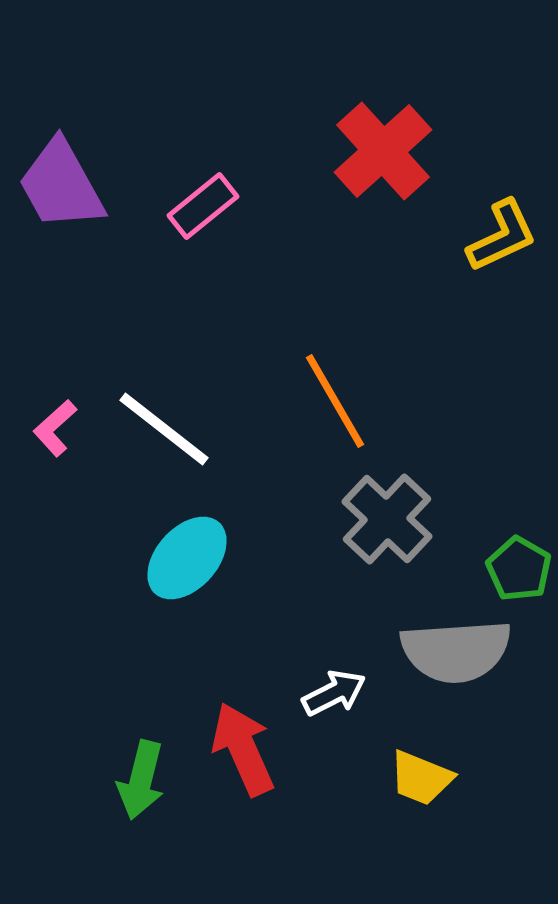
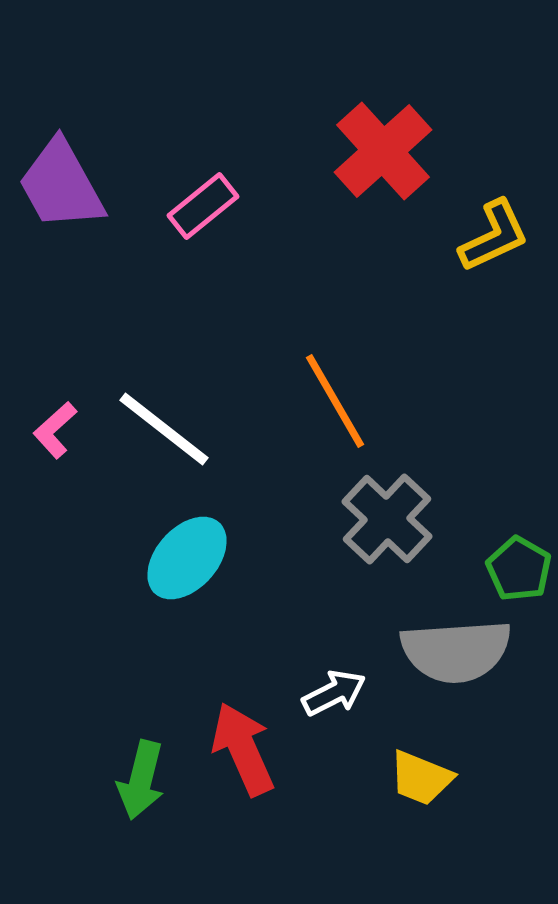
yellow L-shape: moved 8 px left
pink L-shape: moved 2 px down
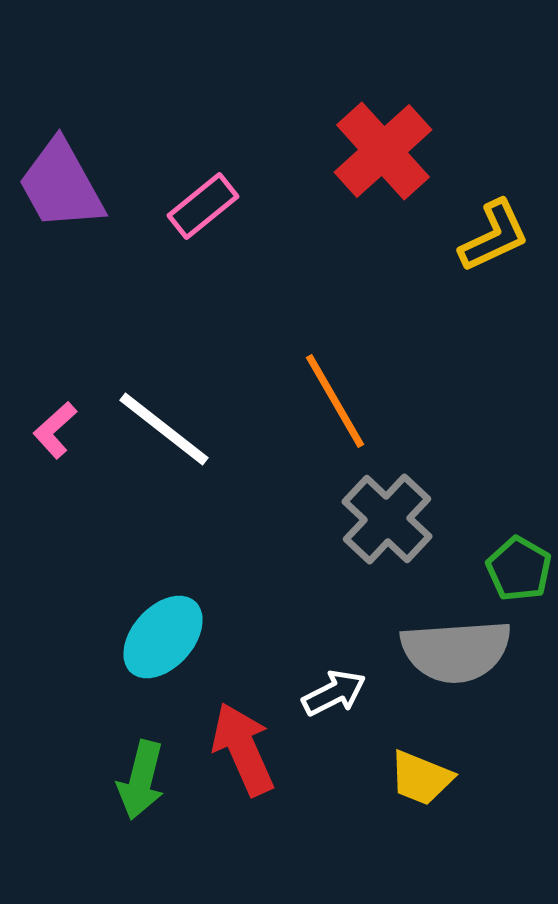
cyan ellipse: moved 24 px left, 79 px down
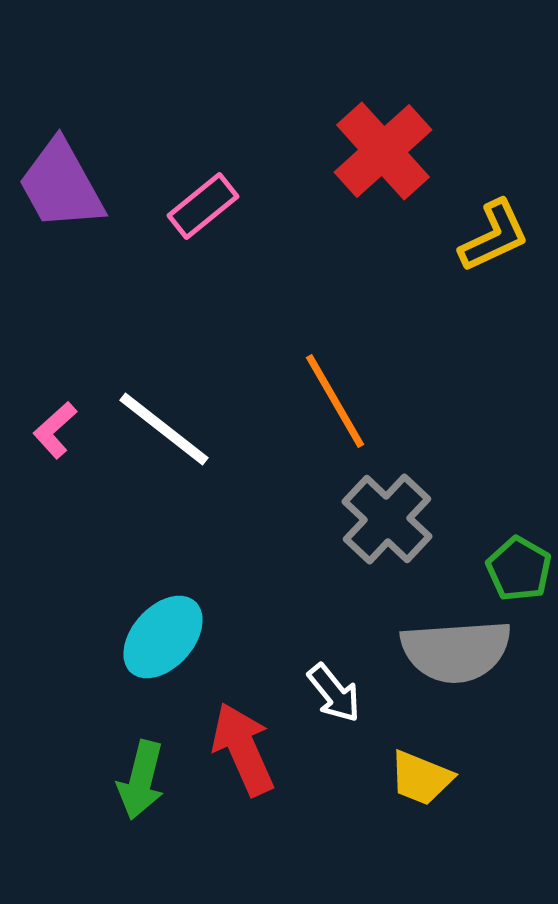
white arrow: rotated 78 degrees clockwise
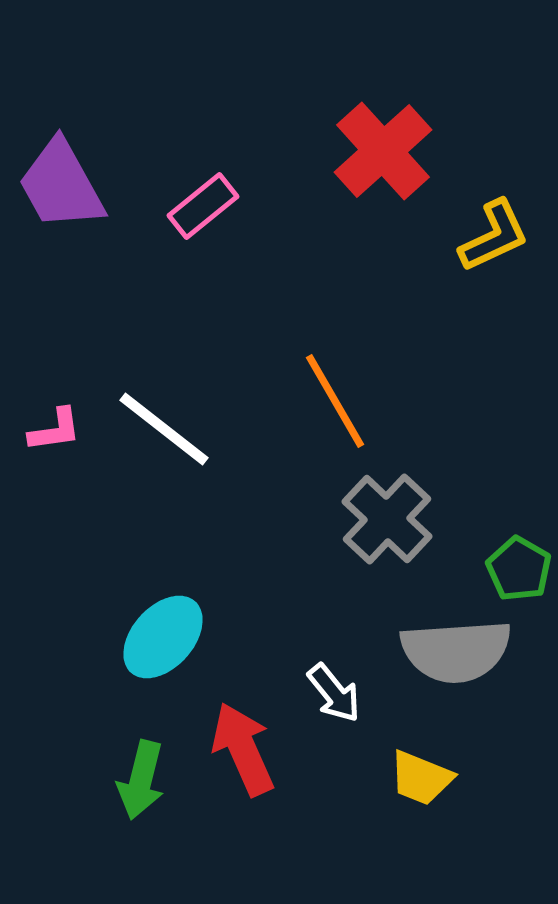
pink L-shape: rotated 146 degrees counterclockwise
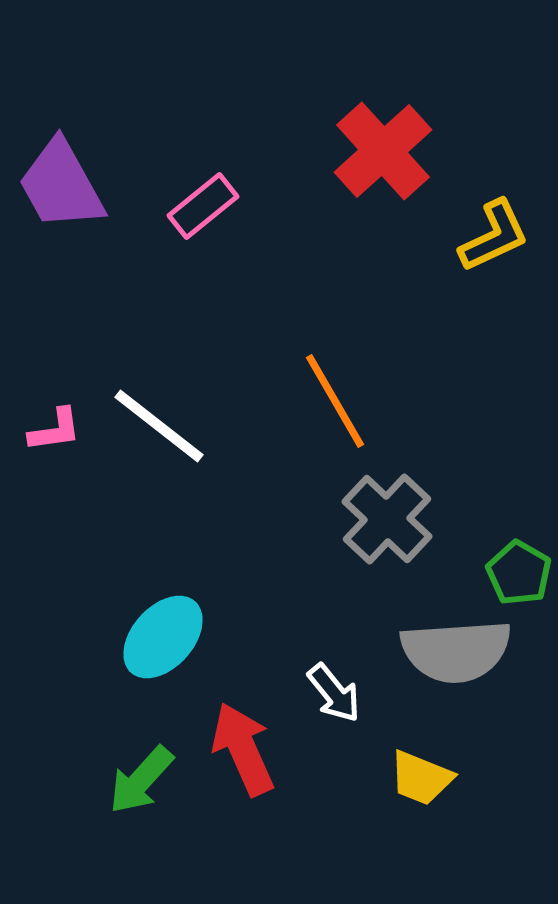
white line: moved 5 px left, 3 px up
green pentagon: moved 4 px down
green arrow: rotated 28 degrees clockwise
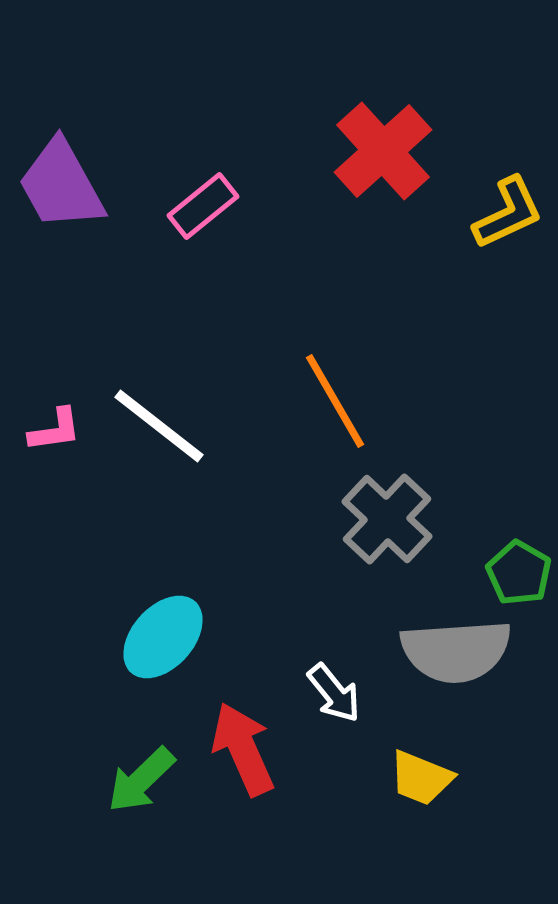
yellow L-shape: moved 14 px right, 23 px up
green arrow: rotated 4 degrees clockwise
